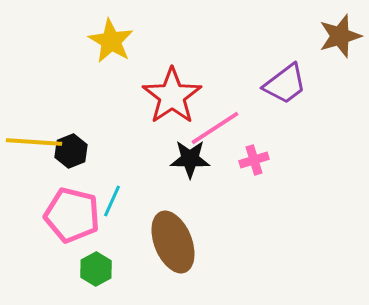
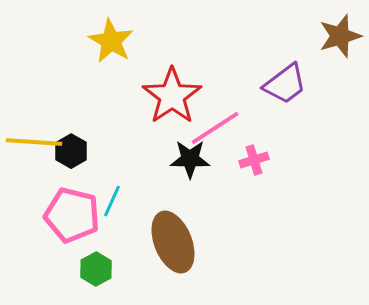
black hexagon: rotated 8 degrees counterclockwise
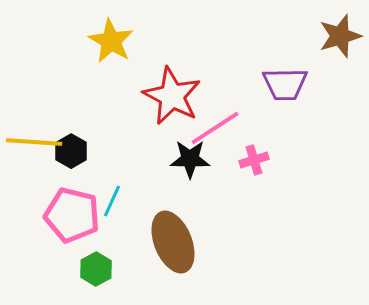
purple trapezoid: rotated 36 degrees clockwise
red star: rotated 10 degrees counterclockwise
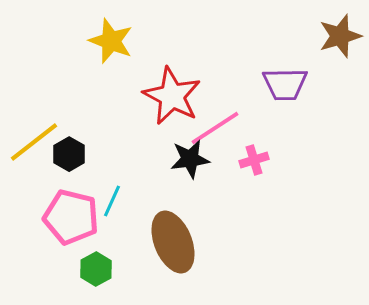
yellow star: rotated 9 degrees counterclockwise
yellow line: rotated 42 degrees counterclockwise
black hexagon: moved 2 px left, 3 px down
black star: rotated 9 degrees counterclockwise
pink pentagon: moved 1 px left, 2 px down
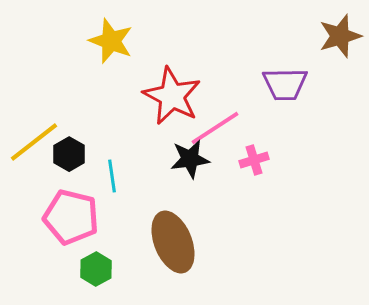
cyan line: moved 25 px up; rotated 32 degrees counterclockwise
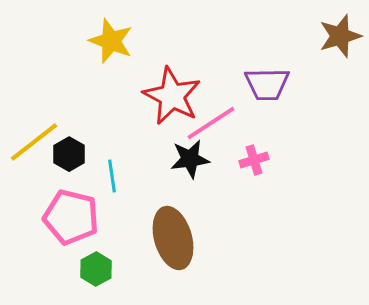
purple trapezoid: moved 18 px left
pink line: moved 4 px left, 5 px up
brown ellipse: moved 4 px up; rotated 6 degrees clockwise
